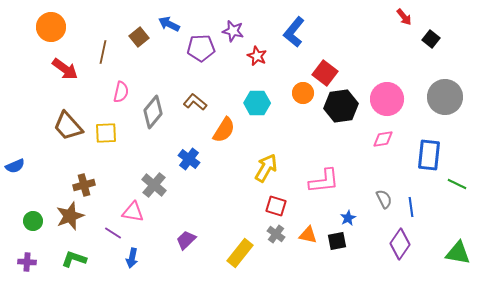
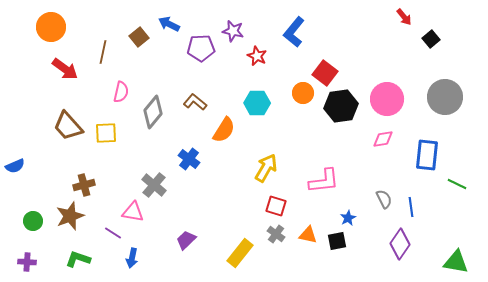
black square at (431, 39): rotated 12 degrees clockwise
blue rectangle at (429, 155): moved 2 px left
green triangle at (458, 253): moved 2 px left, 9 px down
green L-shape at (74, 259): moved 4 px right
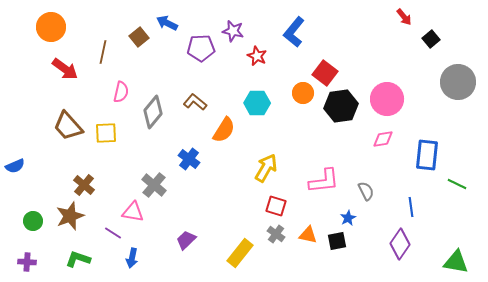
blue arrow at (169, 24): moved 2 px left, 1 px up
gray circle at (445, 97): moved 13 px right, 15 px up
brown cross at (84, 185): rotated 35 degrees counterclockwise
gray semicircle at (384, 199): moved 18 px left, 8 px up
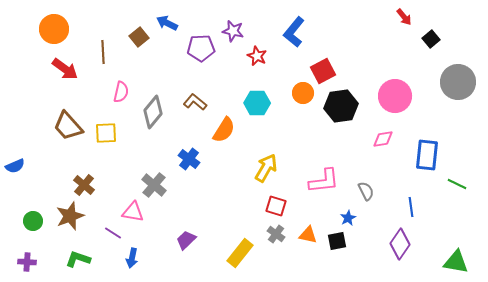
orange circle at (51, 27): moved 3 px right, 2 px down
brown line at (103, 52): rotated 15 degrees counterclockwise
red square at (325, 73): moved 2 px left, 2 px up; rotated 25 degrees clockwise
pink circle at (387, 99): moved 8 px right, 3 px up
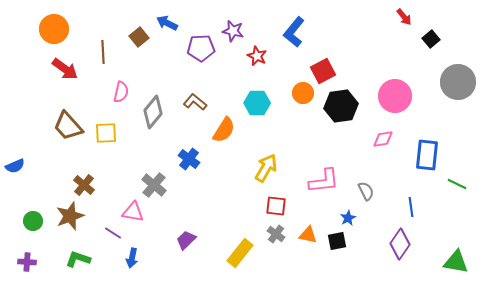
red square at (276, 206): rotated 10 degrees counterclockwise
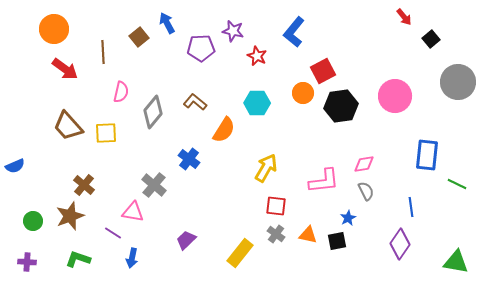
blue arrow at (167, 23): rotated 35 degrees clockwise
pink diamond at (383, 139): moved 19 px left, 25 px down
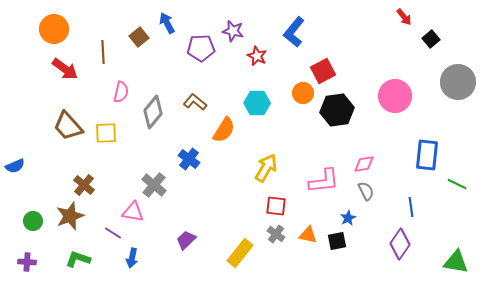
black hexagon at (341, 106): moved 4 px left, 4 px down
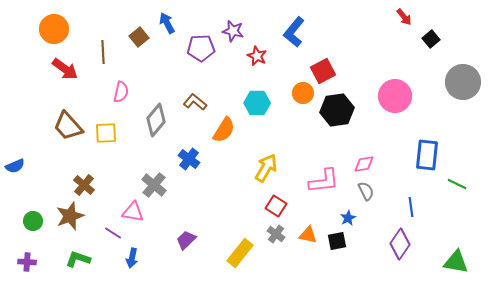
gray circle at (458, 82): moved 5 px right
gray diamond at (153, 112): moved 3 px right, 8 px down
red square at (276, 206): rotated 25 degrees clockwise
